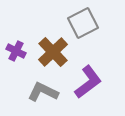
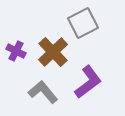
gray L-shape: rotated 24 degrees clockwise
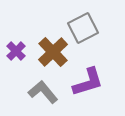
gray square: moved 5 px down
purple cross: rotated 18 degrees clockwise
purple L-shape: rotated 20 degrees clockwise
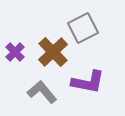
purple cross: moved 1 px left, 1 px down
purple L-shape: rotated 28 degrees clockwise
gray L-shape: moved 1 px left
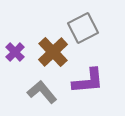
purple L-shape: moved 1 px up; rotated 16 degrees counterclockwise
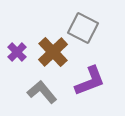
gray square: rotated 36 degrees counterclockwise
purple cross: moved 2 px right
purple L-shape: moved 2 px right; rotated 16 degrees counterclockwise
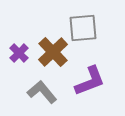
gray square: rotated 32 degrees counterclockwise
purple cross: moved 2 px right, 1 px down
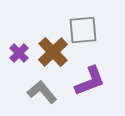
gray square: moved 2 px down
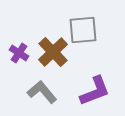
purple cross: rotated 12 degrees counterclockwise
purple L-shape: moved 5 px right, 10 px down
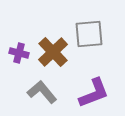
gray square: moved 6 px right, 4 px down
purple cross: rotated 18 degrees counterclockwise
purple L-shape: moved 1 px left, 2 px down
